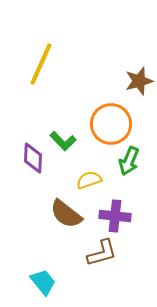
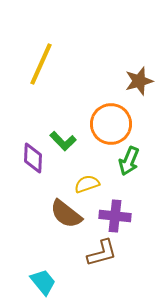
yellow semicircle: moved 2 px left, 4 px down
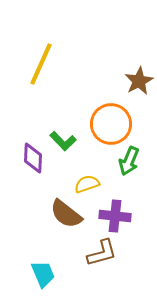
brown star: rotated 12 degrees counterclockwise
cyan trapezoid: moved 8 px up; rotated 16 degrees clockwise
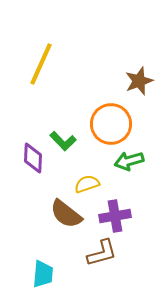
brown star: rotated 8 degrees clockwise
green arrow: rotated 52 degrees clockwise
purple cross: rotated 16 degrees counterclockwise
cyan trapezoid: rotated 28 degrees clockwise
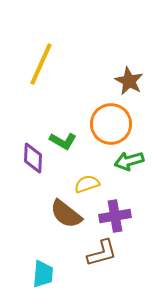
brown star: moved 10 px left; rotated 24 degrees counterclockwise
green L-shape: rotated 16 degrees counterclockwise
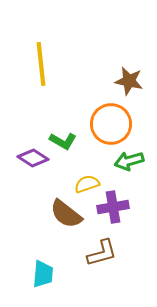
yellow line: rotated 30 degrees counterclockwise
brown star: rotated 16 degrees counterclockwise
purple diamond: rotated 60 degrees counterclockwise
purple cross: moved 2 px left, 9 px up
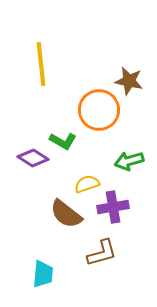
orange circle: moved 12 px left, 14 px up
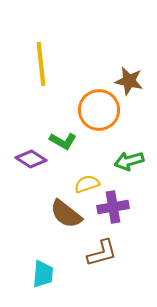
purple diamond: moved 2 px left, 1 px down
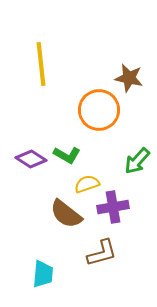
brown star: moved 3 px up
green L-shape: moved 4 px right, 14 px down
green arrow: moved 8 px right; rotated 32 degrees counterclockwise
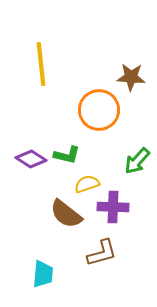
brown star: moved 2 px right, 1 px up; rotated 8 degrees counterclockwise
green L-shape: rotated 16 degrees counterclockwise
purple cross: rotated 12 degrees clockwise
